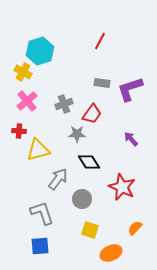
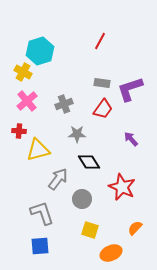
red trapezoid: moved 11 px right, 5 px up
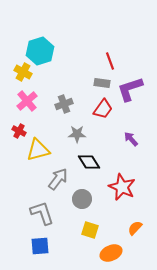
red line: moved 10 px right, 20 px down; rotated 48 degrees counterclockwise
red cross: rotated 24 degrees clockwise
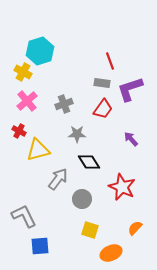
gray L-shape: moved 18 px left, 3 px down; rotated 8 degrees counterclockwise
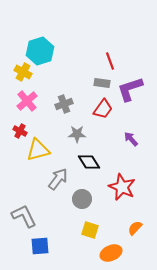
red cross: moved 1 px right
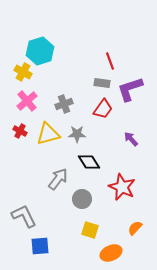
yellow triangle: moved 10 px right, 16 px up
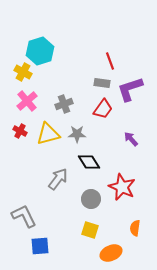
gray circle: moved 9 px right
orange semicircle: rotated 35 degrees counterclockwise
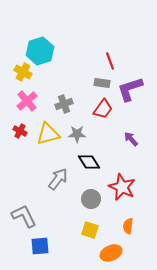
orange semicircle: moved 7 px left, 2 px up
